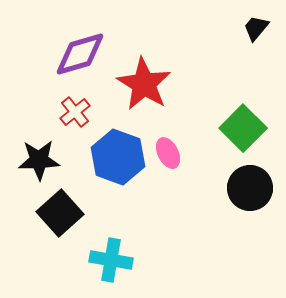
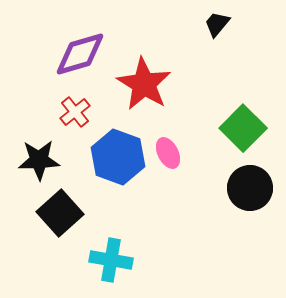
black trapezoid: moved 39 px left, 4 px up
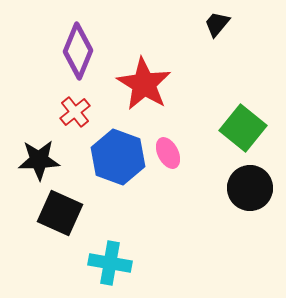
purple diamond: moved 2 px left, 3 px up; rotated 52 degrees counterclockwise
green square: rotated 6 degrees counterclockwise
black square: rotated 24 degrees counterclockwise
cyan cross: moved 1 px left, 3 px down
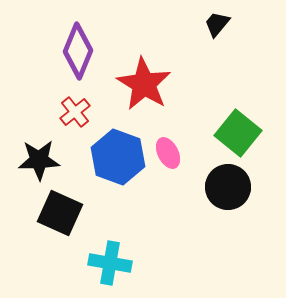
green square: moved 5 px left, 5 px down
black circle: moved 22 px left, 1 px up
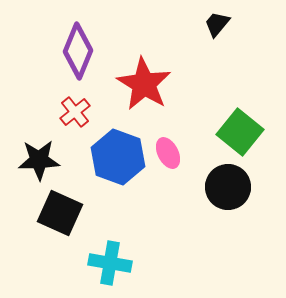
green square: moved 2 px right, 1 px up
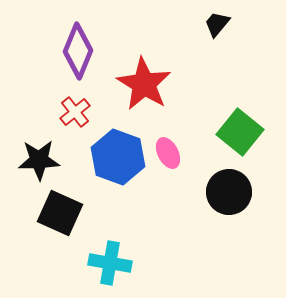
black circle: moved 1 px right, 5 px down
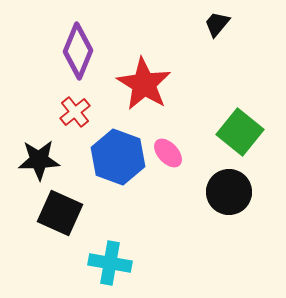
pink ellipse: rotated 16 degrees counterclockwise
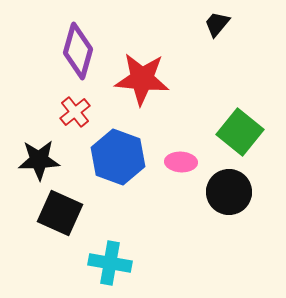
purple diamond: rotated 6 degrees counterclockwise
red star: moved 2 px left, 5 px up; rotated 26 degrees counterclockwise
pink ellipse: moved 13 px right, 9 px down; rotated 44 degrees counterclockwise
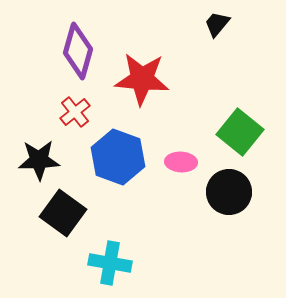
black square: moved 3 px right; rotated 12 degrees clockwise
